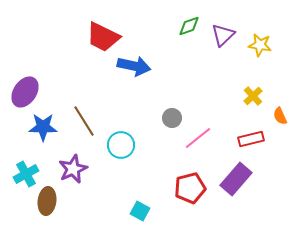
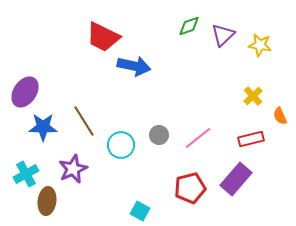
gray circle: moved 13 px left, 17 px down
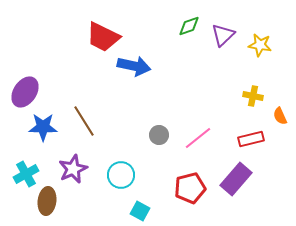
yellow cross: rotated 36 degrees counterclockwise
cyan circle: moved 30 px down
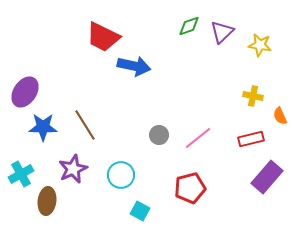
purple triangle: moved 1 px left, 3 px up
brown line: moved 1 px right, 4 px down
cyan cross: moved 5 px left
purple rectangle: moved 31 px right, 2 px up
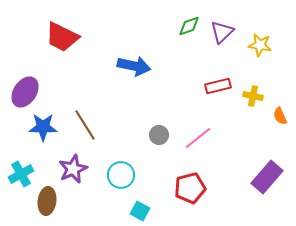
red trapezoid: moved 41 px left
red rectangle: moved 33 px left, 53 px up
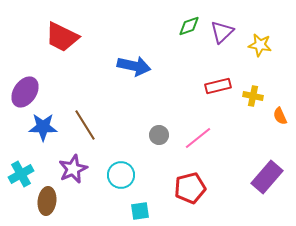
cyan square: rotated 36 degrees counterclockwise
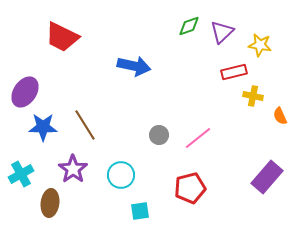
red rectangle: moved 16 px right, 14 px up
purple star: rotated 12 degrees counterclockwise
brown ellipse: moved 3 px right, 2 px down
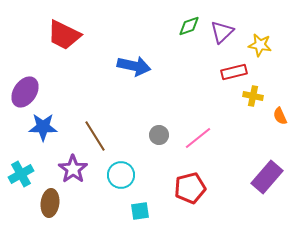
red trapezoid: moved 2 px right, 2 px up
brown line: moved 10 px right, 11 px down
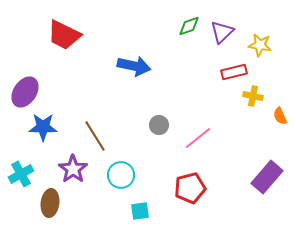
gray circle: moved 10 px up
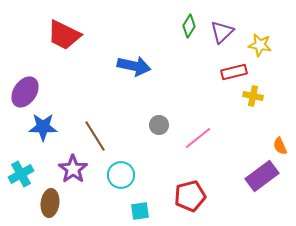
green diamond: rotated 40 degrees counterclockwise
orange semicircle: moved 30 px down
purple rectangle: moved 5 px left, 1 px up; rotated 12 degrees clockwise
red pentagon: moved 8 px down
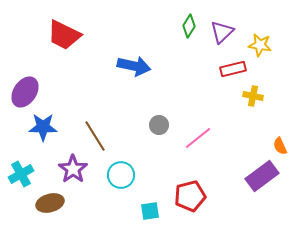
red rectangle: moved 1 px left, 3 px up
brown ellipse: rotated 68 degrees clockwise
cyan square: moved 10 px right
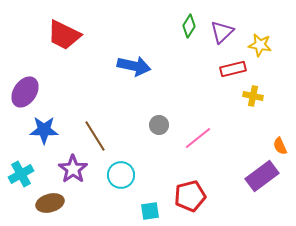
blue star: moved 1 px right, 3 px down
